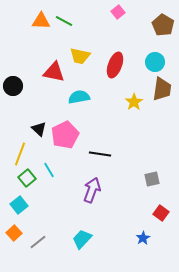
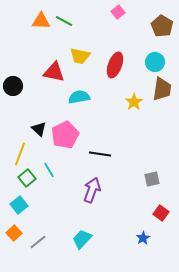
brown pentagon: moved 1 px left, 1 px down
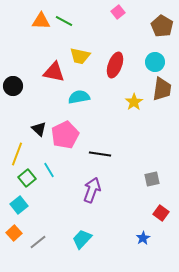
yellow line: moved 3 px left
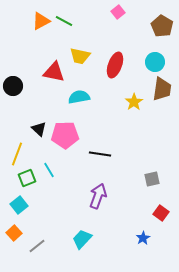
orange triangle: rotated 30 degrees counterclockwise
pink pentagon: rotated 24 degrees clockwise
green square: rotated 18 degrees clockwise
purple arrow: moved 6 px right, 6 px down
gray line: moved 1 px left, 4 px down
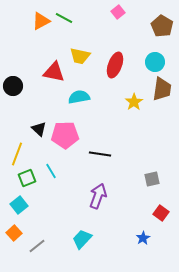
green line: moved 3 px up
cyan line: moved 2 px right, 1 px down
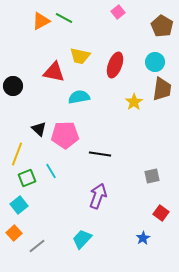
gray square: moved 3 px up
